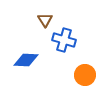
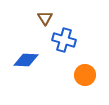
brown triangle: moved 2 px up
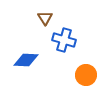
orange circle: moved 1 px right
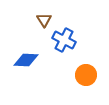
brown triangle: moved 1 px left, 2 px down
blue cross: rotated 10 degrees clockwise
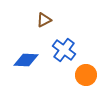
brown triangle: rotated 35 degrees clockwise
blue cross: moved 10 px down; rotated 10 degrees clockwise
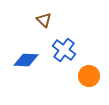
brown triangle: rotated 49 degrees counterclockwise
orange circle: moved 3 px right, 1 px down
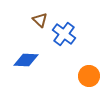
brown triangle: moved 4 px left
blue cross: moved 16 px up
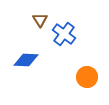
brown triangle: rotated 14 degrees clockwise
orange circle: moved 2 px left, 1 px down
